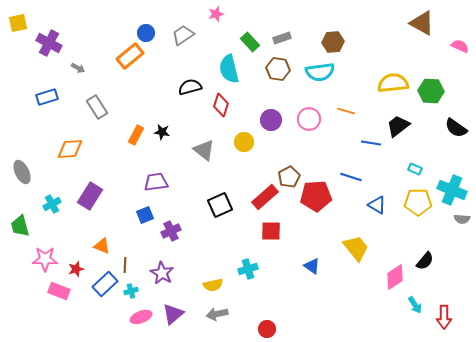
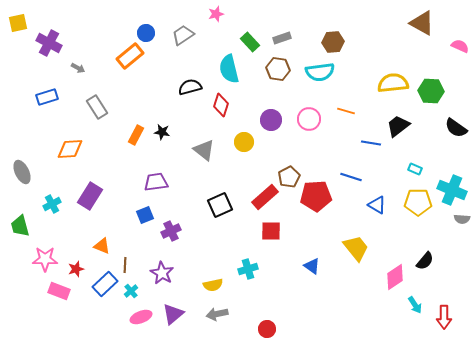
cyan cross at (131, 291): rotated 24 degrees counterclockwise
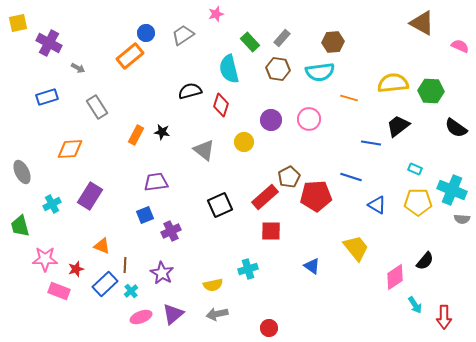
gray rectangle at (282, 38): rotated 30 degrees counterclockwise
black semicircle at (190, 87): moved 4 px down
orange line at (346, 111): moved 3 px right, 13 px up
red circle at (267, 329): moved 2 px right, 1 px up
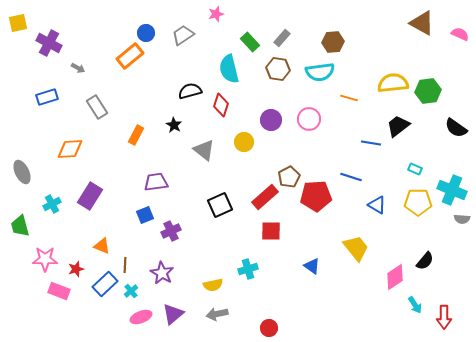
pink semicircle at (460, 46): moved 12 px up
green hexagon at (431, 91): moved 3 px left; rotated 10 degrees counterclockwise
black star at (162, 132): moved 12 px right, 7 px up; rotated 21 degrees clockwise
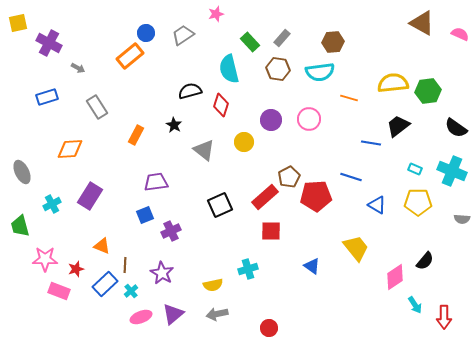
cyan cross at (452, 190): moved 19 px up
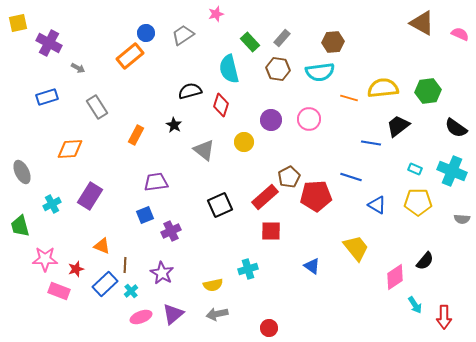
yellow semicircle at (393, 83): moved 10 px left, 5 px down
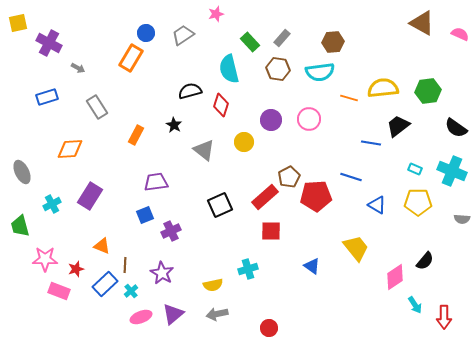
orange rectangle at (130, 56): moved 1 px right, 2 px down; rotated 20 degrees counterclockwise
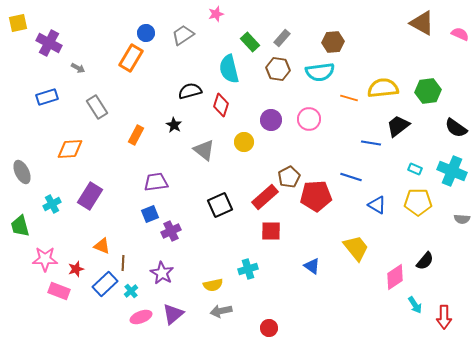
blue square at (145, 215): moved 5 px right, 1 px up
brown line at (125, 265): moved 2 px left, 2 px up
gray arrow at (217, 314): moved 4 px right, 3 px up
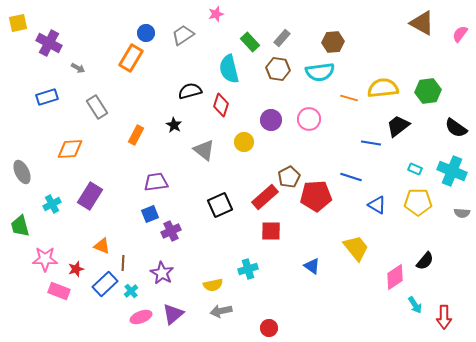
pink semicircle at (460, 34): rotated 78 degrees counterclockwise
gray semicircle at (462, 219): moved 6 px up
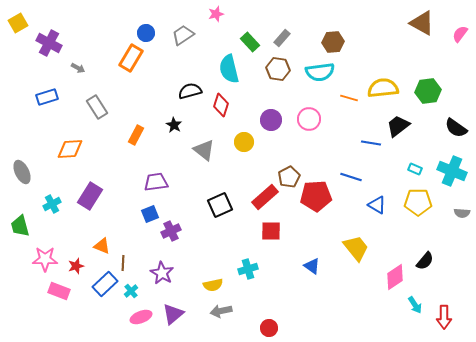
yellow square at (18, 23): rotated 18 degrees counterclockwise
red star at (76, 269): moved 3 px up
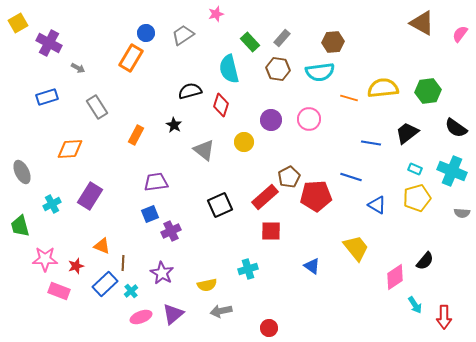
black trapezoid at (398, 126): moved 9 px right, 7 px down
yellow pentagon at (418, 202): moved 1 px left, 4 px up; rotated 16 degrees counterclockwise
yellow semicircle at (213, 285): moved 6 px left
